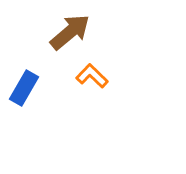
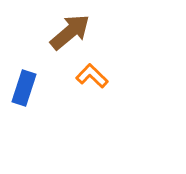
blue rectangle: rotated 12 degrees counterclockwise
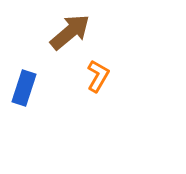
orange L-shape: moved 6 px right; rotated 76 degrees clockwise
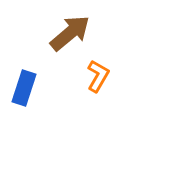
brown arrow: moved 1 px down
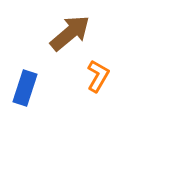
blue rectangle: moved 1 px right
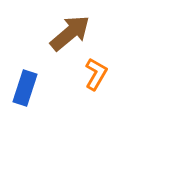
orange L-shape: moved 2 px left, 2 px up
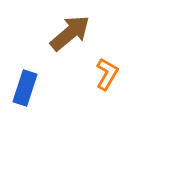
orange L-shape: moved 11 px right
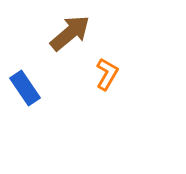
blue rectangle: rotated 52 degrees counterclockwise
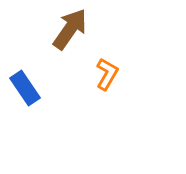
brown arrow: moved 4 px up; rotated 15 degrees counterclockwise
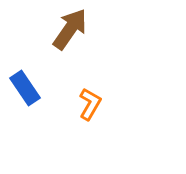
orange L-shape: moved 17 px left, 30 px down
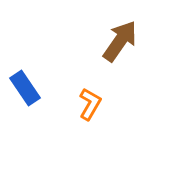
brown arrow: moved 50 px right, 12 px down
